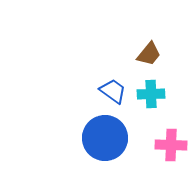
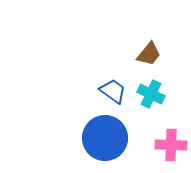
cyan cross: rotated 28 degrees clockwise
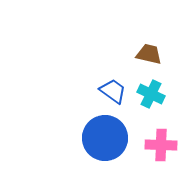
brown trapezoid: rotated 116 degrees counterclockwise
pink cross: moved 10 px left
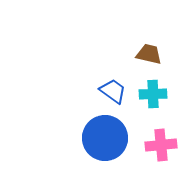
cyan cross: moved 2 px right; rotated 28 degrees counterclockwise
pink cross: rotated 8 degrees counterclockwise
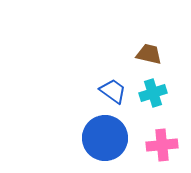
cyan cross: moved 1 px up; rotated 16 degrees counterclockwise
pink cross: moved 1 px right
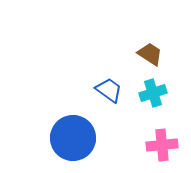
brown trapezoid: moved 1 px right; rotated 20 degrees clockwise
blue trapezoid: moved 4 px left, 1 px up
blue circle: moved 32 px left
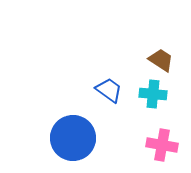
brown trapezoid: moved 11 px right, 6 px down
cyan cross: moved 1 px down; rotated 24 degrees clockwise
pink cross: rotated 16 degrees clockwise
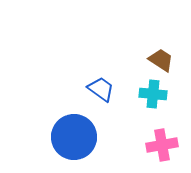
blue trapezoid: moved 8 px left, 1 px up
blue circle: moved 1 px right, 1 px up
pink cross: rotated 20 degrees counterclockwise
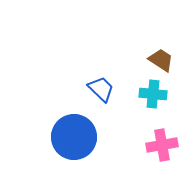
blue trapezoid: rotated 8 degrees clockwise
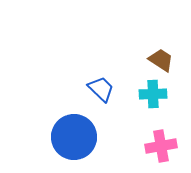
cyan cross: rotated 8 degrees counterclockwise
pink cross: moved 1 px left, 1 px down
